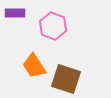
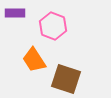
orange trapezoid: moved 6 px up
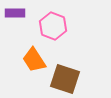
brown square: moved 1 px left
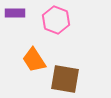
pink hexagon: moved 3 px right, 6 px up
brown square: rotated 8 degrees counterclockwise
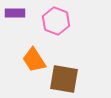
pink hexagon: moved 1 px down
brown square: moved 1 px left
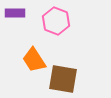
brown square: moved 1 px left
